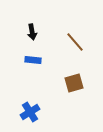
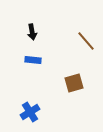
brown line: moved 11 px right, 1 px up
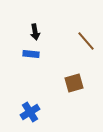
black arrow: moved 3 px right
blue rectangle: moved 2 px left, 6 px up
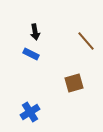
blue rectangle: rotated 21 degrees clockwise
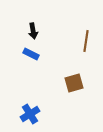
black arrow: moved 2 px left, 1 px up
brown line: rotated 50 degrees clockwise
blue cross: moved 2 px down
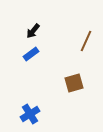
black arrow: rotated 49 degrees clockwise
brown line: rotated 15 degrees clockwise
blue rectangle: rotated 63 degrees counterclockwise
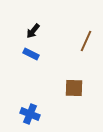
blue rectangle: rotated 63 degrees clockwise
brown square: moved 5 px down; rotated 18 degrees clockwise
blue cross: rotated 36 degrees counterclockwise
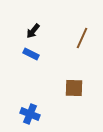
brown line: moved 4 px left, 3 px up
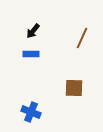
blue rectangle: rotated 28 degrees counterclockwise
blue cross: moved 1 px right, 2 px up
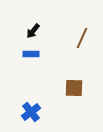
blue cross: rotated 30 degrees clockwise
